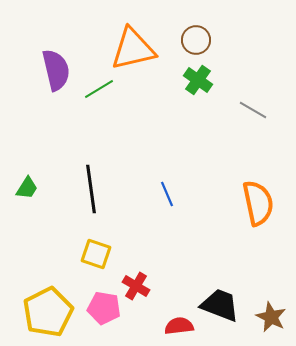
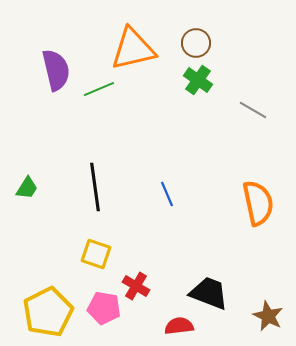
brown circle: moved 3 px down
green line: rotated 8 degrees clockwise
black line: moved 4 px right, 2 px up
black trapezoid: moved 11 px left, 12 px up
brown star: moved 3 px left, 1 px up
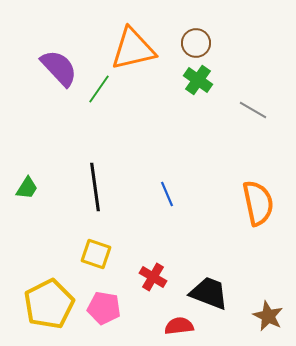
purple semicircle: moved 3 px right, 2 px up; rotated 30 degrees counterclockwise
green line: rotated 32 degrees counterclockwise
red cross: moved 17 px right, 9 px up
yellow pentagon: moved 1 px right, 8 px up
